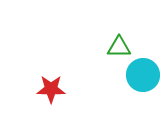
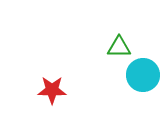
red star: moved 1 px right, 1 px down
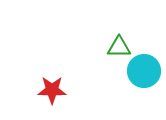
cyan circle: moved 1 px right, 4 px up
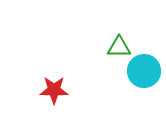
red star: moved 2 px right
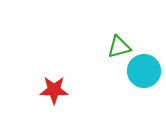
green triangle: rotated 15 degrees counterclockwise
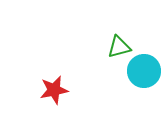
red star: rotated 12 degrees counterclockwise
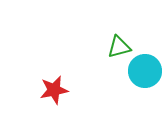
cyan circle: moved 1 px right
